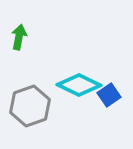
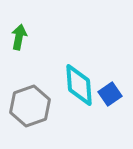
cyan diamond: rotated 60 degrees clockwise
blue square: moved 1 px right, 1 px up
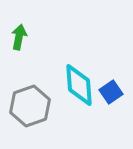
blue square: moved 1 px right, 2 px up
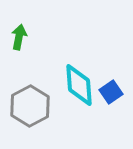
gray hexagon: rotated 9 degrees counterclockwise
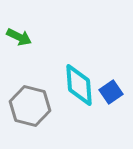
green arrow: rotated 105 degrees clockwise
gray hexagon: rotated 18 degrees counterclockwise
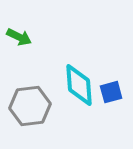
blue square: rotated 20 degrees clockwise
gray hexagon: rotated 21 degrees counterclockwise
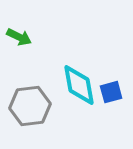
cyan diamond: rotated 6 degrees counterclockwise
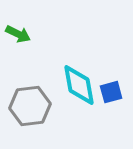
green arrow: moved 1 px left, 3 px up
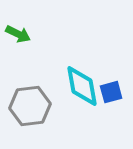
cyan diamond: moved 3 px right, 1 px down
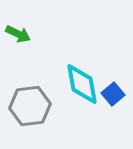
cyan diamond: moved 2 px up
blue square: moved 2 px right, 2 px down; rotated 25 degrees counterclockwise
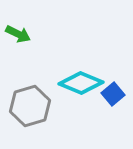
cyan diamond: moved 1 px left, 1 px up; rotated 57 degrees counterclockwise
gray hexagon: rotated 9 degrees counterclockwise
